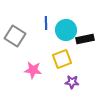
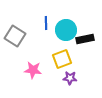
purple star: moved 2 px left, 4 px up
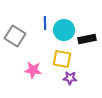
blue line: moved 1 px left
cyan circle: moved 2 px left
black rectangle: moved 2 px right
yellow square: rotated 30 degrees clockwise
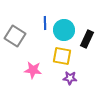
black rectangle: rotated 54 degrees counterclockwise
yellow square: moved 3 px up
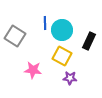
cyan circle: moved 2 px left
black rectangle: moved 2 px right, 2 px down
yellow square: rotated 18 degrees clockwise
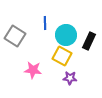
cyan circle: moved 4 px right, 5 px down
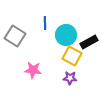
black rectangle: moved 1 px down; rotated 36 degrees clockwise
yellow square: moved 10 px right
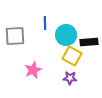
gray square: rotated 35 degrees counterclockwise
black rectangle: rotated 24 degrees clockwise
pink star: rotated 30 degrees counterclockwise
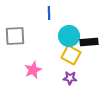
blue line: moved 4 px right, 10 px up
cyan circle: moved 3 px right, 1 px down
yellow square: moved 1 px left, 1 px up
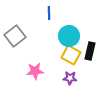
gray square: rotated 35 degrees counterclockwise
black rectangle: moved 1 px right, 9 px down; rotated 72 degrees counterclockwise
pink star: moved 2 px right, 1 px down; rotated 18 degrees clockwise
